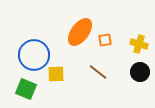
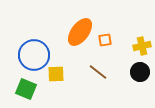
yellow cross: moved 3 px right, 2 px down; rotated 30 degrees counterclockwise
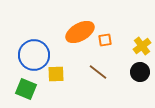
orange ellipse: rotated 24 degrees clockwise
yellow cross: rotated 24 degrees counterclockwise
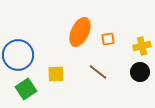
orange ellipse: rotated 36 degrees counterclockwise
orange square: moved 3 px right, 1 px up
yellow cross: rotated 24 degrees clockwise
blue circle: moved 16 px left
green square: rotated 35 degrees clockwise
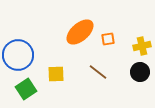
orange ellipse: rotated 24 degrees clockwise
